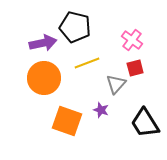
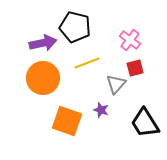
pink cross: moved 2 px left
orange circle: moved 1 px left
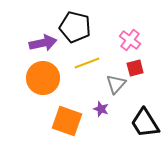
purple star: moved 1 px up
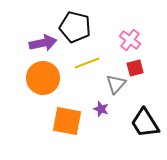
orange square: rotated 8 degrees counterclockwise
